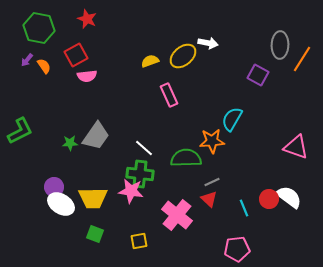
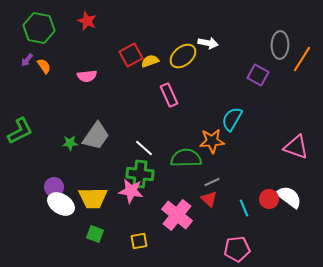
red star: moved 2 px down
red square: moved 55 px right
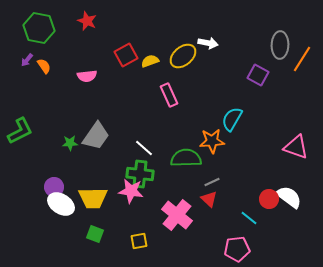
red square: moved 5 px left
cyan line: moved 5 px right, 10 px down; rotated 30 degrees counterclockwise
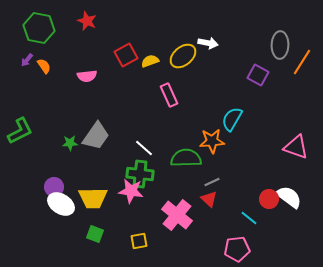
orange line: moved 3 px down
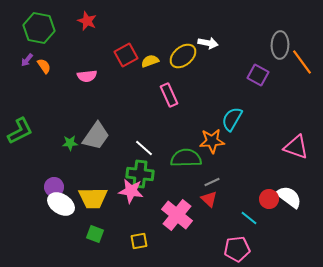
orange line: rotated 68 degrees counterclockwise
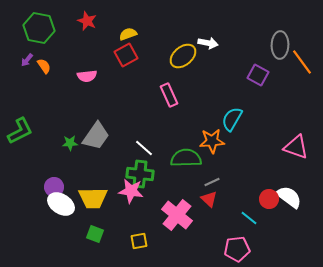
yellow semicircle: moved 22 px left, 27 px up
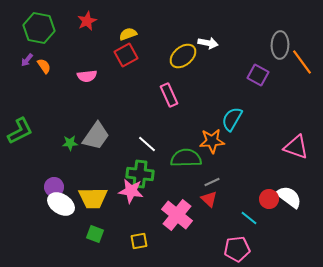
red star: rotated 24 degrees clockwise
white line: moved 3 px right, 4 px up
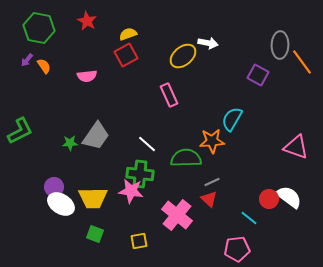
red star: rotated 18 degrees counterclockwise
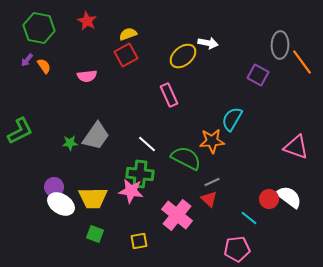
green semicircle: rotated 28 degrees clockwise
